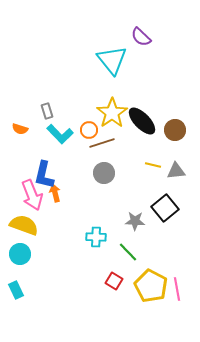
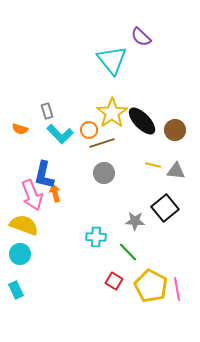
gray triangle: rotated 12 degrees clockwise
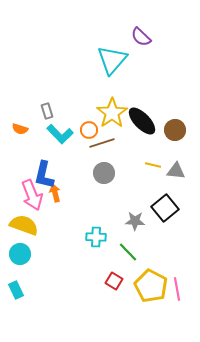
cyan triangle: rotated 20 degrees clockwise
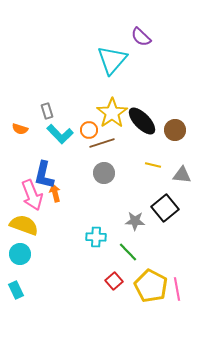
gray triangle: moved 6 px right, 4 px down
red square: rotated 18 degrees clockwise
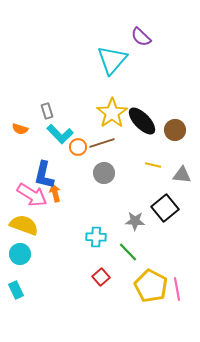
orange circle: moved 11 px left, 17 px down
pink arrow: rotated 36 degrees counterclockwise
red square: moved 13 px left, 4 px up
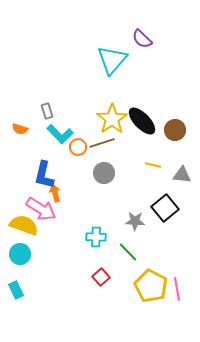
purple semicircle: moved 1 px right, 2 px down
yellow star: moved 6 px down
pink arrow: moved 9 px right, 14 px down
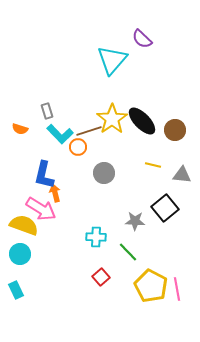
brown line: moved 13 px left, 12 px up
